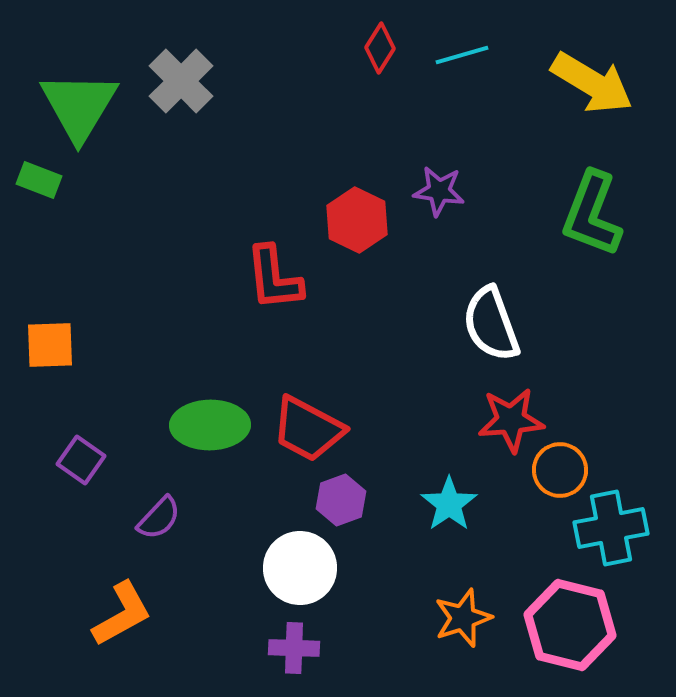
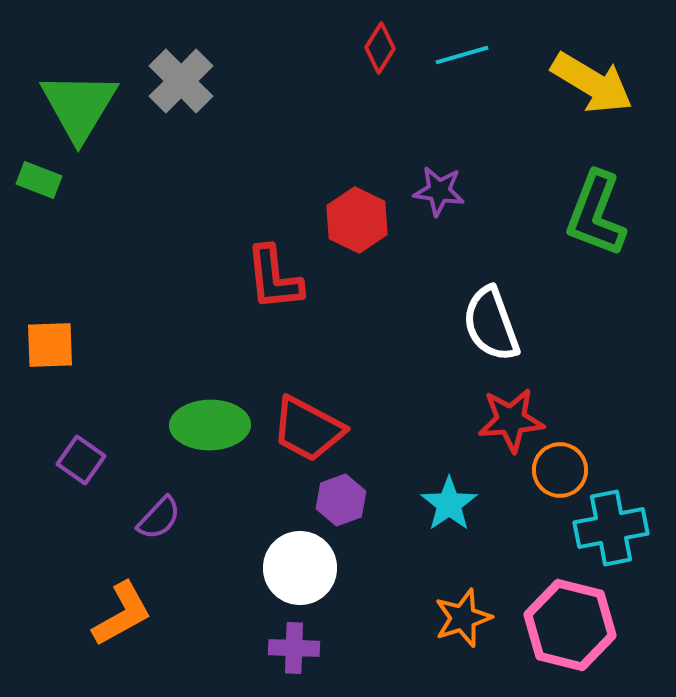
green L-shape: moved 4 px right
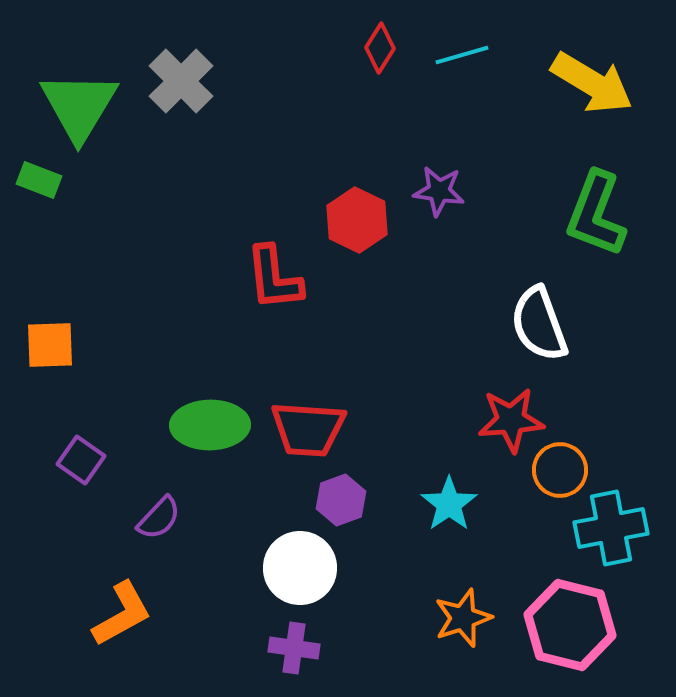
white semicircle: moved 48 px right
red trapezoid: rotated 24 degrees counterclockwise
purple cross: rotated 6 degrees clockwise
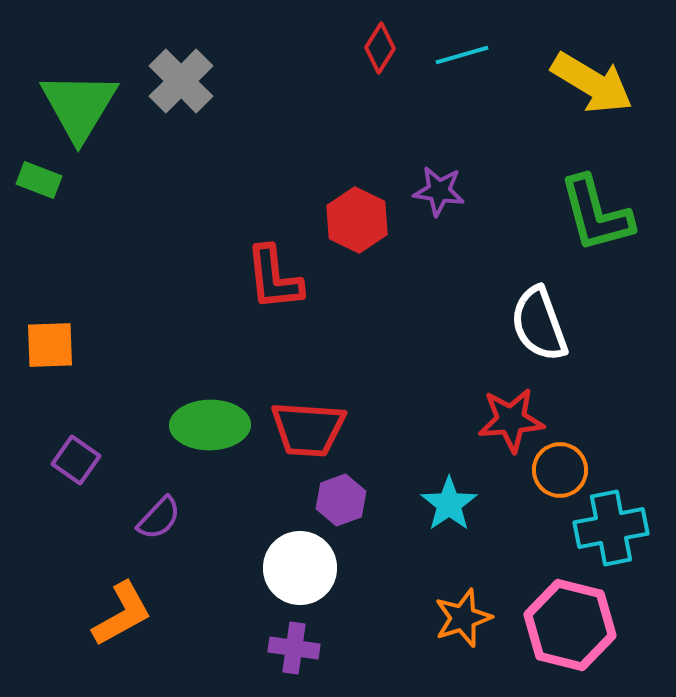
green L-shape: rotated 36 degrees counterclockwise
purple square: moved 5 px left
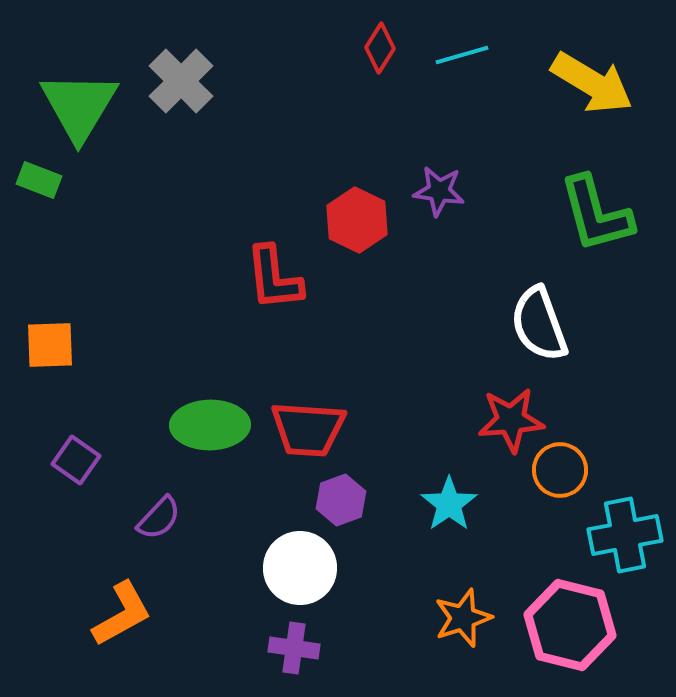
cyan cross: moved 14 px right, 7 px down
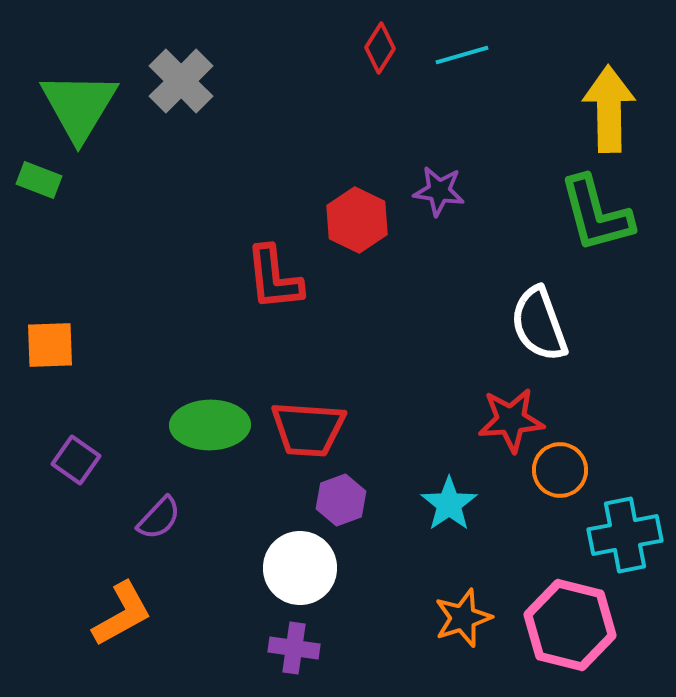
yellow arrow: moved 17 px right, 26 px down; rotated 122 degrees counterclockwise
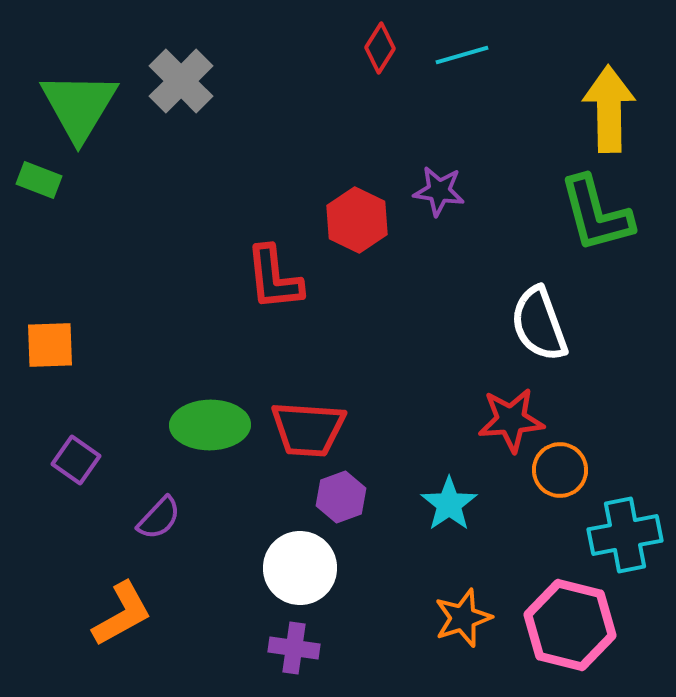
purple hexagon: moved 3 px up
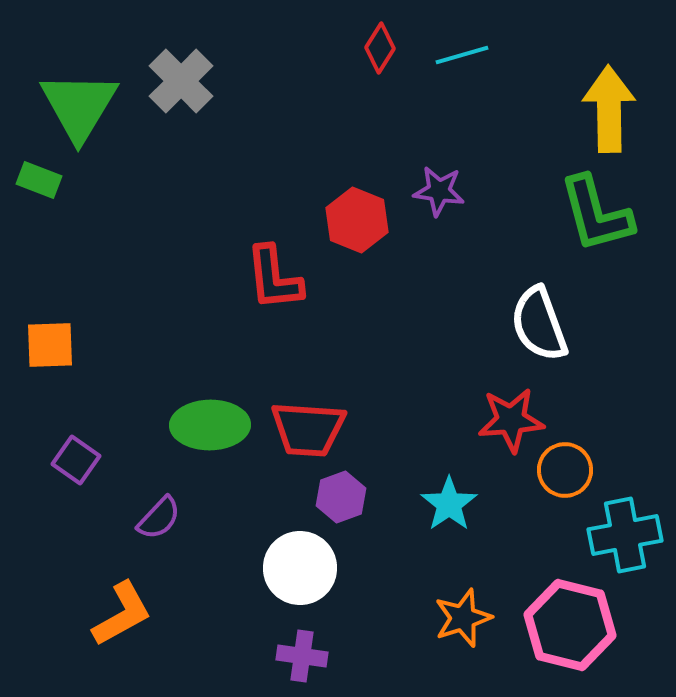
red hexagon: rotated 4 degrees counterclockwise
orange circle: moved 5 px right
purple cross: moved 8 px right, 8 px down
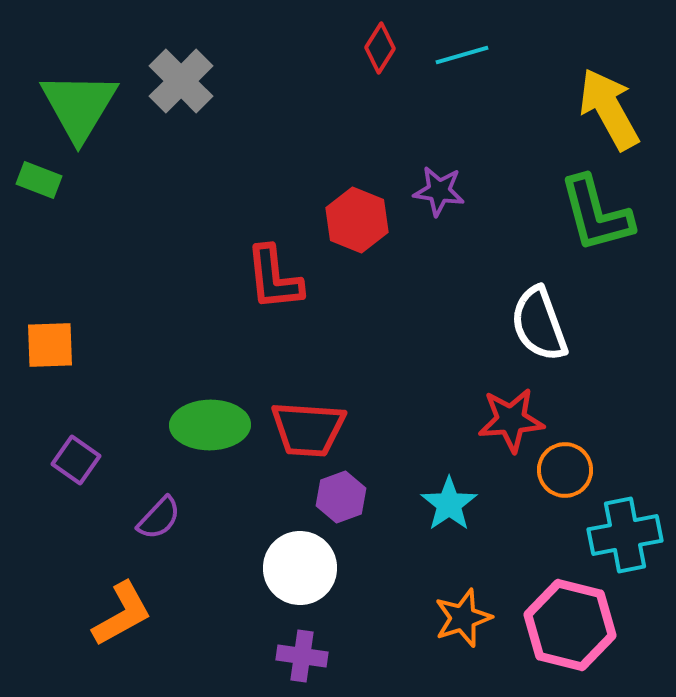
yellow arrow: rotated 28 degrees counterclockwise
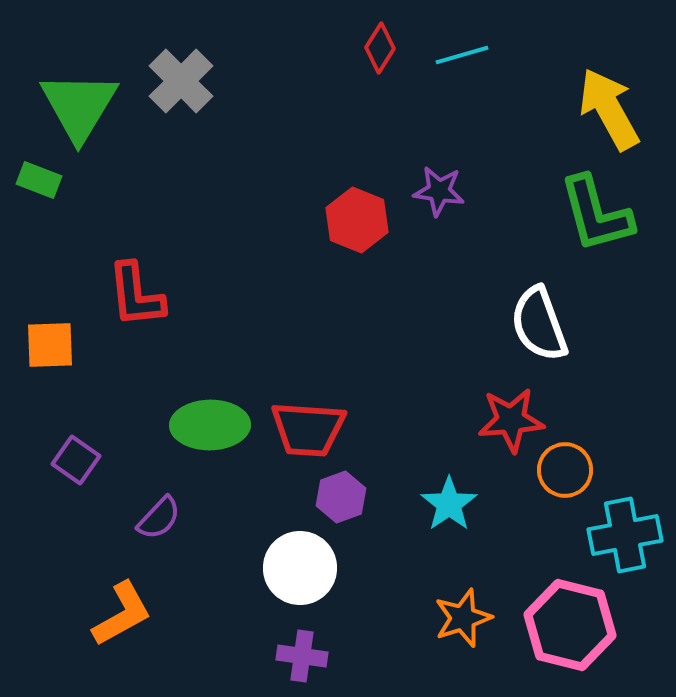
red L-shape: moved 138 px left, 17 px down
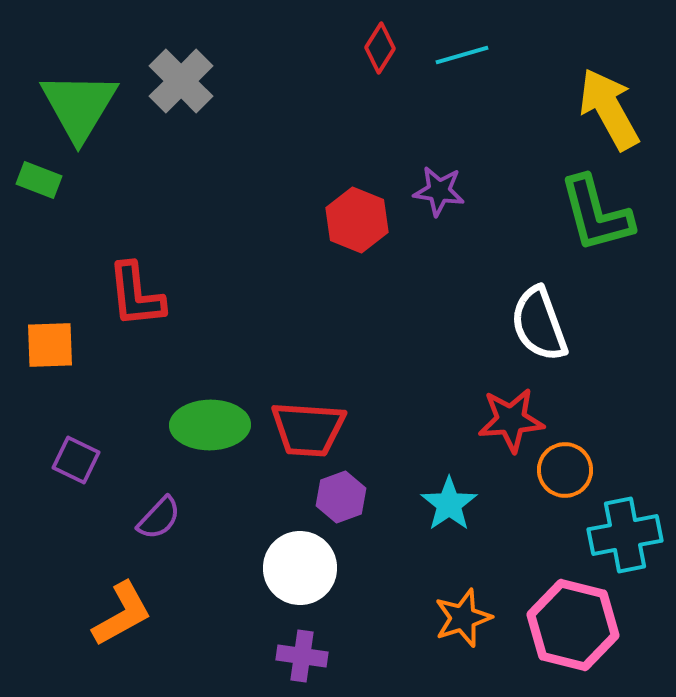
purple square: rotated 9 degrees counterclockwise
pink hexagon: moved 3 px right
